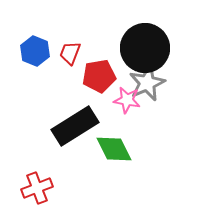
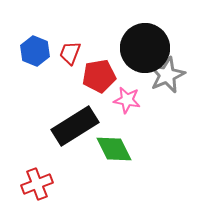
gray star: moved 20 px right, 8 px up
red cross: moved 4 px up
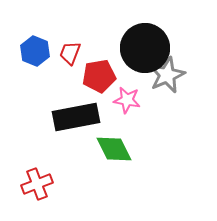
black rectangle: moved 1 px right, 9 px up; rotated 21 degrees clockwise
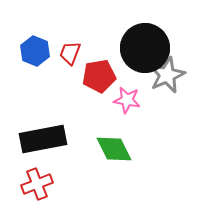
black rectangle: moved 33 px left, 22 px down
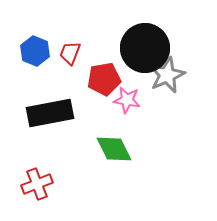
red pentagon: moved 5 px right, 3 px down
black rectangle: moved 7 px right, 26 px up
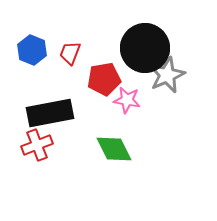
blue hexagon: moved 3 px left, 1 px up
red cross: moved 39 px up
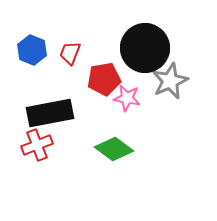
gray star: moved 3 px right, 6 px down
pink star: moved 2 px up
green diamond: rotated 27 degrees counterclockwise
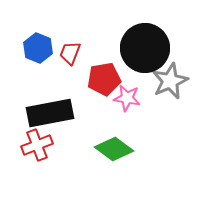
blue hexagon: moved 6 px right, 2 px up
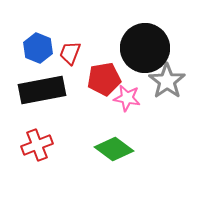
gray star: moved 3 px left; rotated 12 degrees counterclockwise
black rectangle: moved 8 px left, 23 px up
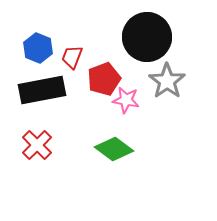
black circle: moved 2 px right, 11 px up
red trapezoid: moved 2 px right, 4 px down
red pentagon: rotated 12 degrees counterclockwise
pink star: moved 1 px left, 2 px down
red cross: rotated 24 degrees counterclockwise
